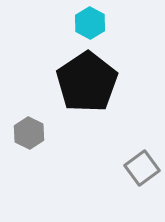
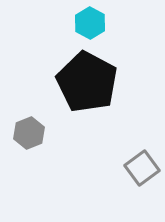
black pentagon: rotated 10 degrees counterclockwise
gray hexagon: rotated 12 degrees clockwise
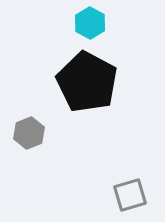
gray square: moved 12 px left, 27 px down; rotated 20 degrees clockwise
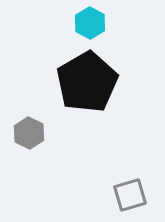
black pentagon: rotated 14 degrees clockwise
gray hexagon: rotated 12 degrees counterclockwise
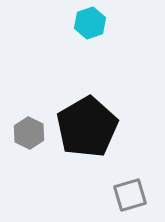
cyan hexagon: rotated 12 degrees clockwise
black pentagon: moved 45 px down
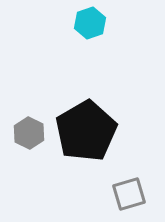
black pentagon: moved 1 px left, 4 px down
gray square: moved 1 px left, 1 px up
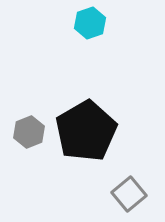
gray hexagon: moved 1 px up; rotated 12 degrees clockwise
gray square: rotated 24 degrees counterclockwise
